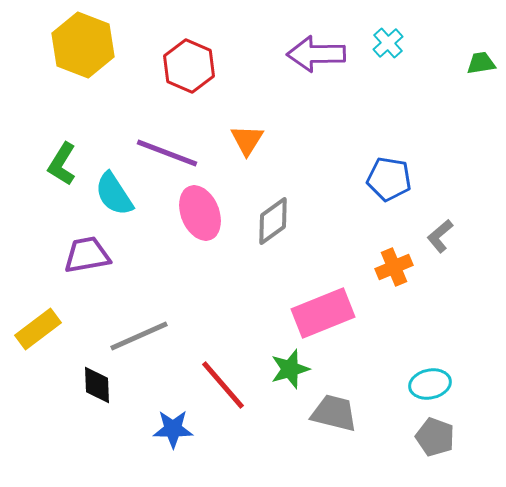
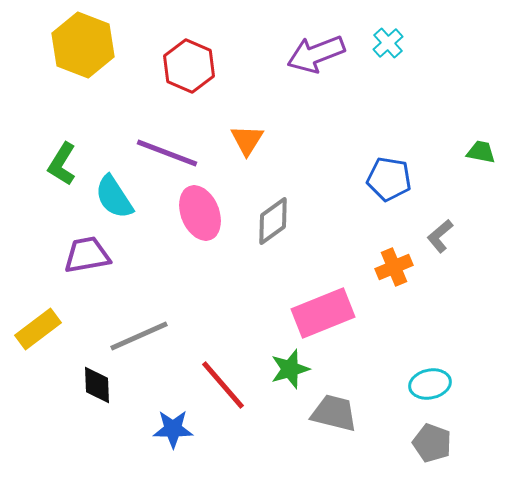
purple arrow: rotated 20 degrees counterclockwise
green trapezoid: moved 89 px down; rotated 20 degrees clockwise
cyan semicircle: moved 3 px down
gray pentagon: moved 3 px left, 6 px down
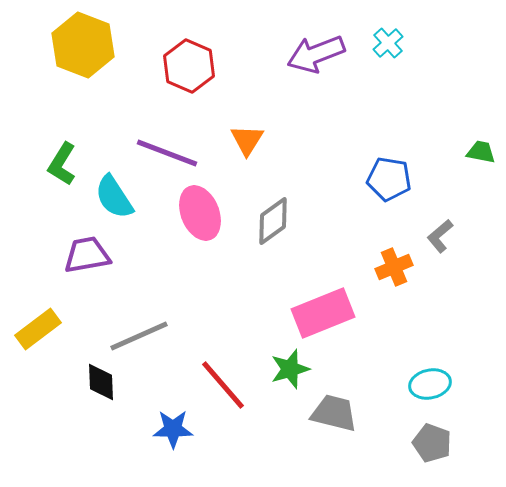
black diamond: moved 4 px right, 3 px up
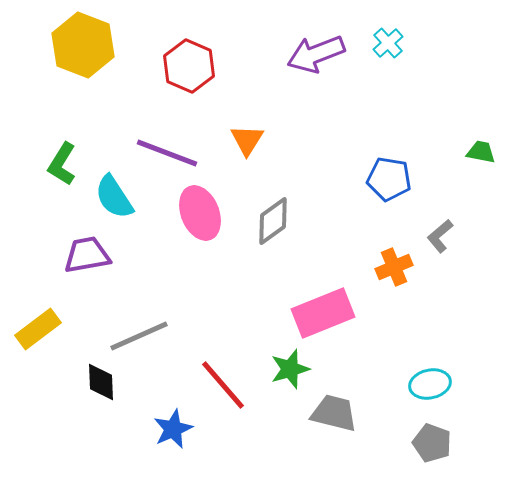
blue star: rotated 24 degrees counterclockwise
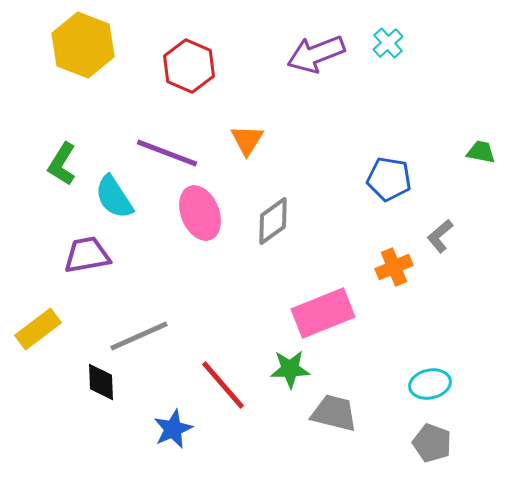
green star: rotated 15 degrees clockwise
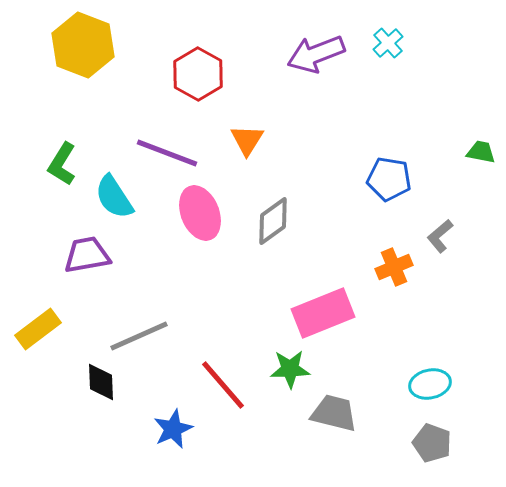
red hexagon: moved 9 px right, 8 px down; rotated 6 degrees clockwise
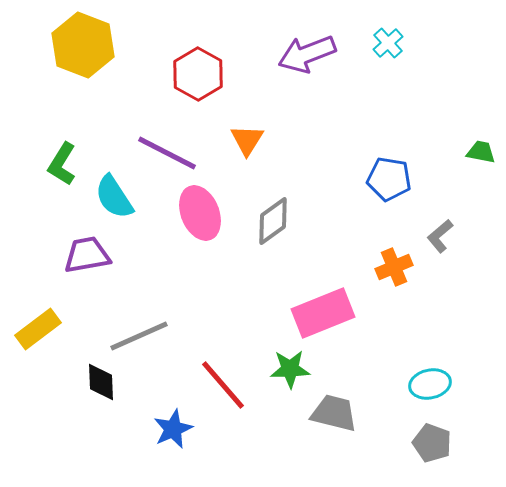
purple arrow: moved 9 px left
purple line: rotated 6 degrees clockwise
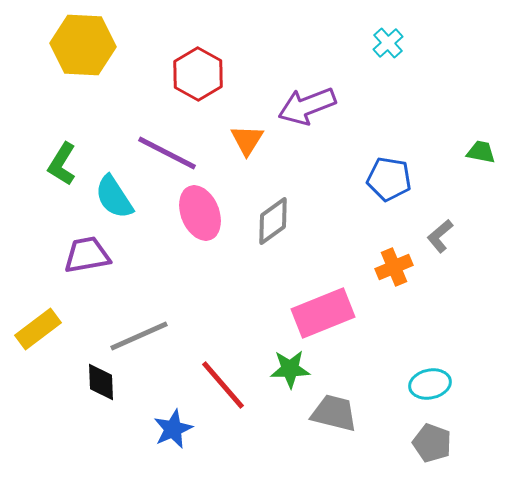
yellow hexagon: rotated 18 degrees counterclockwise
purple arrow: moved 52 px down
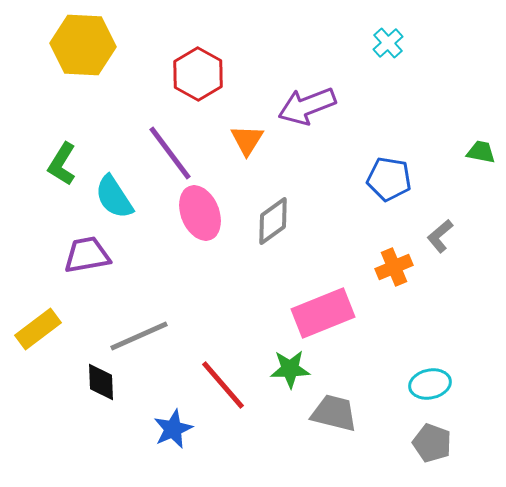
purple line: moved 3 px right; rotated 26 degrees clockwise
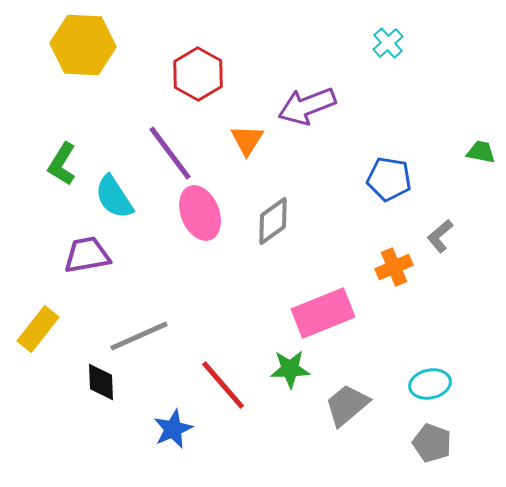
yellow rectangle: rotated 15 degrees counterclockwise
gray trapezoid: moved 13 px right, 8 px up; rotated 54 degrees counterclockwise
